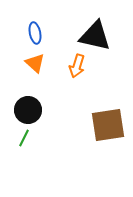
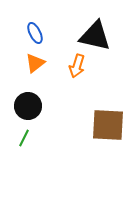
blue ellipse: rotated 15 degrees counterclockwise
orange triangle: rotated 40 degrees clockwise
black circle: moved 4 px up
brown square: rotated 12 degrees clockwise
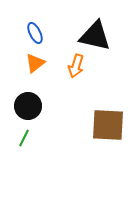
orange arrow: moved 1 px left
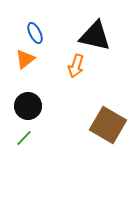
orange triangle: moved 10 px left, 4 px up
brown square: rotated 27 degrees clockwise
green line: rotated 18 degrees clockwise
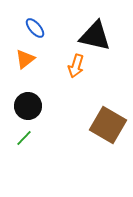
blue ellipse: moved 5 px up; rotated 15 degrees counterclockwise
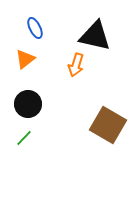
blue ellipse: rotated 15 degrees clockwise
orange arrow: moved 1 px up
black circle: moved 2 px up
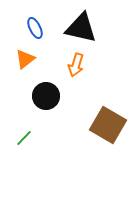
black triangle: moved 14 px left, 8 px up
black circle: moved 18 px right, 8 px up
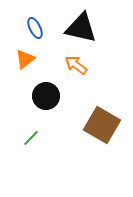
orange arrow: rotated 110 degrees clockwise
brown square: moved 6 px left
green line: moved 7 px right
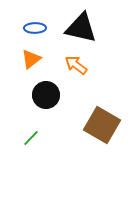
blue ellipse: rotated 65 degrees counterclockwise
orange triangle: moved 6 px right
black circle: moved 1 px up
